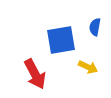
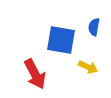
blue semicircle: moved 1 px left
blue square: rotated 20 degrees clockwise
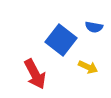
blue semicircle: rotated 90 degrees counterclockwise
blue square: rotated 28 degrees clockwise
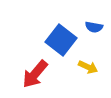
red arrow: rotated 68 degrees clockwise
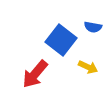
blue semicircle: moved 1 px left
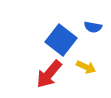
yellow arrow: moved 2 px left
red arrow: moved 14 px right
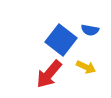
blue semicircle: moved 3 px left, 3 px down
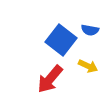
yellow arrow: moved 2 px right, 1 px up
red arrow: moved 1 px right, 5 px down
